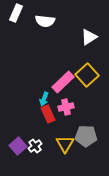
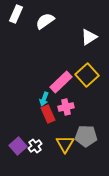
white rectangle: moved 1 px down
white semicircle: rotated 138 degrees clockwise
pink rectangle: moved 2 px left
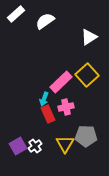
white rectangle: rotated 24 degrees clockwise
purple square: rotated 12 degrees clockwise
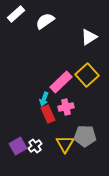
gray pentagon: moved 1 px left
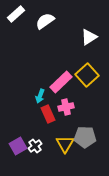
cyan arrow: moved 4 px left, 3 px up
gray pentagon: moved 1 px down
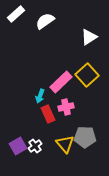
yellow triangle: rotated 12 degrees counterclockwise
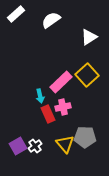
white semicircle: moved 6 px right, 1 px up
cyan arrow: rotated 32 degrees counterclockwise
pink cross: moved 3 px left
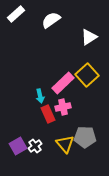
pink rectangle: moved 2 px right, 1 px down
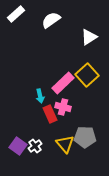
pink cross: rotated 28 degrees clockwise
red rectangle: moved 2 px right
purple square: rotated 24 degrees counterclockwise
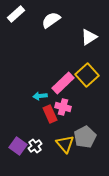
cyan arrow: rotated 96 degrees clockwise
gray pentagon: rotated 30 degrees counterclockwise
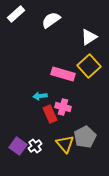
yellow square: moved 2 px right, 9 px up
pink rectangle: moved 9 px up; rotated 60 degrees clockwise
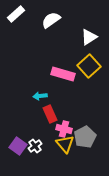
pink cross: moved 1 px right, 22 px down
